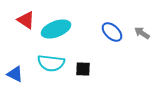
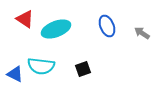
red triangle: moved 1 px left, 1 px up
blue ellipse: moved 5 px left, 6 px up; rotated 25 degrees clockwise
cyan semicircle: moved 10 px left, 3 px down
black square: rotated 21 degrees counterclockwise
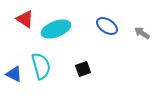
blue ellipse: rotated 35 degrees counterclockwise
cyan semicircle: rotated 112 degrees counterclockwise
blue triangle: moved 1 px left
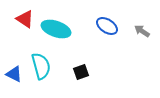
cyan ellipse: rotated 40 degrees clockwise
gray arrow: moved 2 px up
black square: moved 2 px left, 3 px down
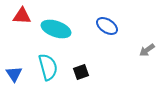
red triangle: moved 3 px left, 3 px up; rotated 30 degrees counterclockwise
gray arrow: moved 5 px right, 19 px down; rotated 70 degrees counterclockwise
cyan semicircle: moved 7 px right, 1 px down
blue triangle: rotated 30 degrees clockwise
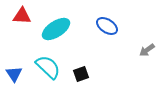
cyan ellipse: rotated 52 degrees counterclockwise
cyan semicircle: rotated 32 degrees counterclockwise
black square: moved 2 px down
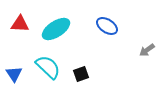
red triangle: moved 2 px left, 8 px down
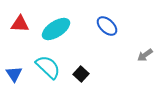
blue ellipse: rotated 10 degrees clockwise
gray arrow: moved 2 px left, 5 px down
black square: rotated 28 degrees counterclockwise
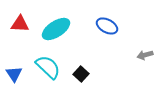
blue ellipse: rotated 15 degrees counterclockwise
gray arrow: rotated 21 degrees clockwise
